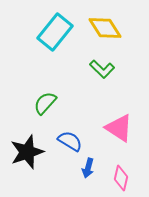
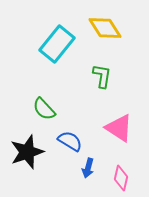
cyan rectangle: moved 2 px right, 12 px down
green L-shape: moved 7 px down; rotated 125 degrees counterclockwise
green semicircle: moved 1 px left, 6 px down; rotated 85 degrees counterclockwise
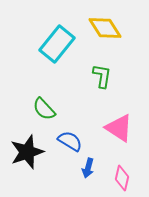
pink diamond: moved 1 px right
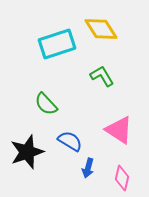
yellow diamond: moved 4 px left, 1 px down
cyan rectangle: rotated 33 degrees clockwise
green L-shape: rotated 40 degrees counterclockwise
green semicircle: moved 2 px right, 5 px up
pink triangle: moved 2 px down
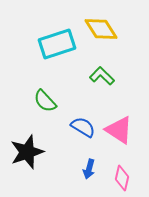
green L-shape: rotated 15 degrees counterclockwise
green semicircle: moved 1 px left, 3 px up
blue semicircle: moved 13 px right, 14 px up
blue arrow: moved 1 px right, 1 px down
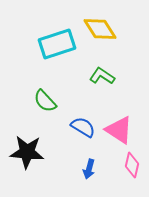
yellow diamond: moved 1 px left
green L-shape: rotated 10 degrees counterclockwise
black star: rotated 24 degrees clockwise
pink diamond: moved 10 px right, 13 px up
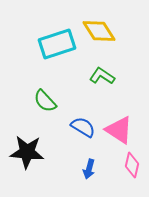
yellow diamond: moved 1 px left, 2 px down
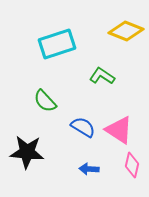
yellow diamond: moved 27 px right; rotated 36 degrees counterclockwise
blue arrow: rotated 78 degrees clockwise
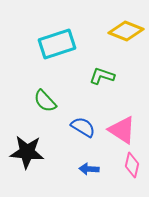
green L-shape: rotated 15 degrees counterclockwise
pink triangle: moved 3 px right
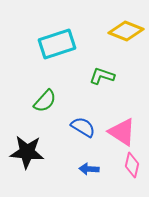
green semicircle: rotated 95 degrees counterclockwise
pink triangle: moved 2 px down
